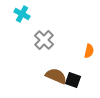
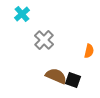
cyan cross: rotated 21 degrees clockwise
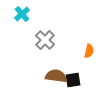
gray cross: moved 1 px right
brown semicircle: rotated 15 degrees counterclockwise
black square: rotated 28 degrees counterclockwise
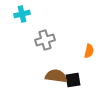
cyan cross: rotated 28 degrees clockwise
gray cross: rotated 30 degrees clockwise
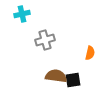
orange semicircle: moved 1 px right, 2 px down
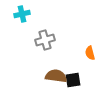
orange semicircle: rotated 152 degrees clockwise
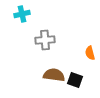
gray cross: rotated 12 degrees clockwise
brown semicircle: moved 2 px left, 1 px up
black square: moved 2 px right; rotated 28 degrees clockwise
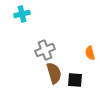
gray cross: moved 10 px down; rotated 18 degrees counterclockwise
brown semicircle: moved 2 px up; rotated 65 degrees clockwise
black square: rotated 14 degrees counterclockwise
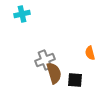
gray cross: moved 10 px down
